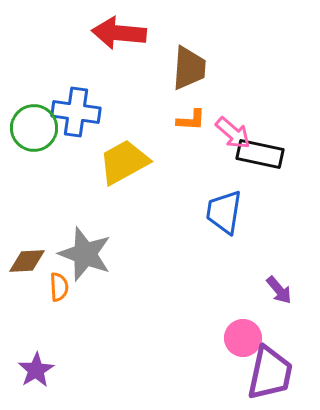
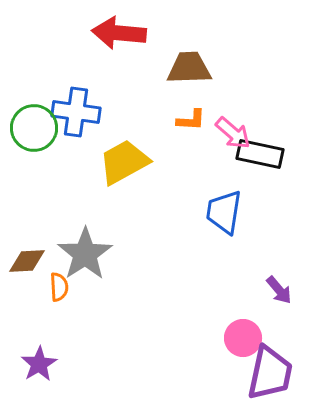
brown trapezoid: rotated 96 degrees counterclockwise
gray star: rotated 18 degrees clockwise
purple star: moved 3 px right, 6 px up
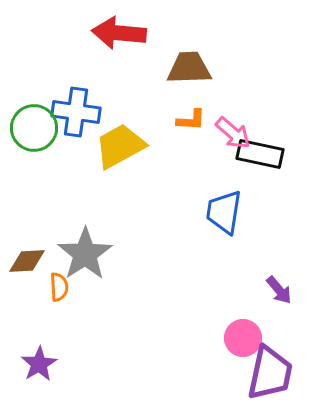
yellow trapezoid: moved 4 px left, 16 px up
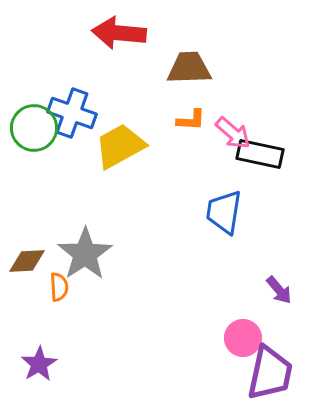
blue cross: moved 4 px left, 1 px down; rotated 12 degrees clockwise
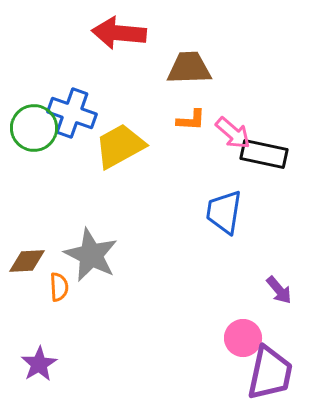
black rectangle: moved 4 px right
gray star: moved 6 px right, 1 px down; rotated 12 degrees counterclockwise
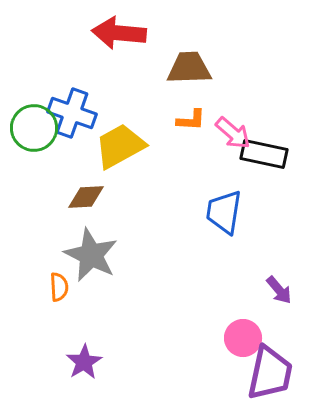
brown diamond: moved 59 px right, 64 px up
purple star: moved 45 px right, 2 px up
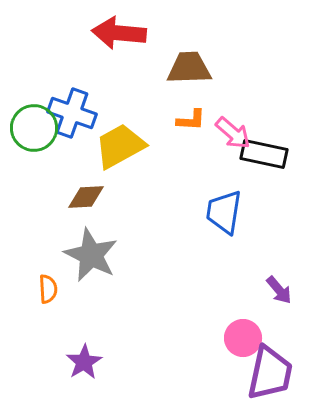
orange semicircle: moved 11 px left, 2 px down
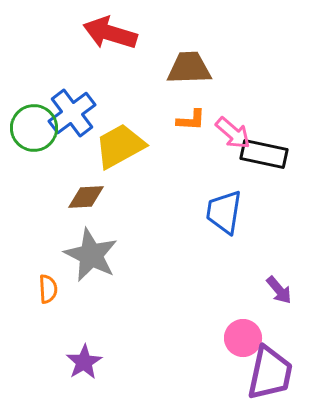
red arrow: moved 9 px left; rotated 12 degrees clockwise
blue cross: rotated 33 degrees clockwise
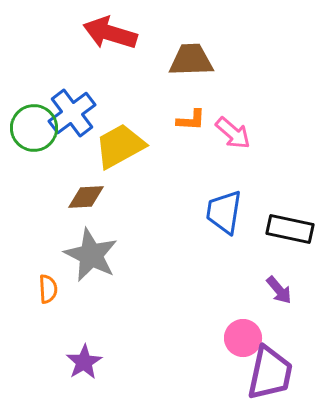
brown trapezoid: moved 2 px right, 8 px up
black rectangle: moved 26 px right, 75 px down
